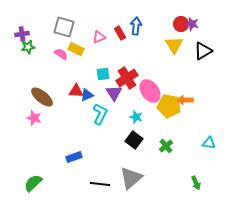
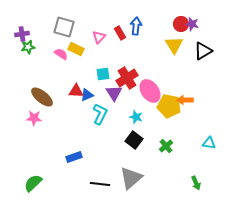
pink triangle: rotated 24 degrees counterclockwise
pink star: rotated 14 degrees counterclockwise
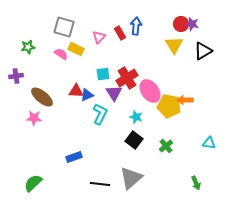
purple cross: moved 6 px left, 42 px down
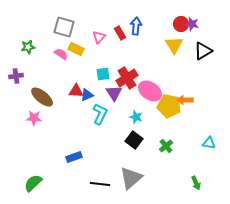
pink ellipse: rotated 20 degrees counterclockwise
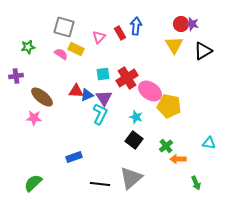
purple triangle: moved 10 px left, 5 px down
orange arrow: moved 7 px left, 59 px down
